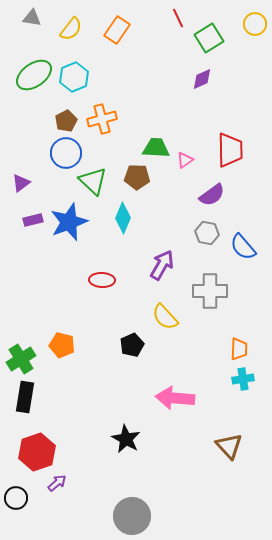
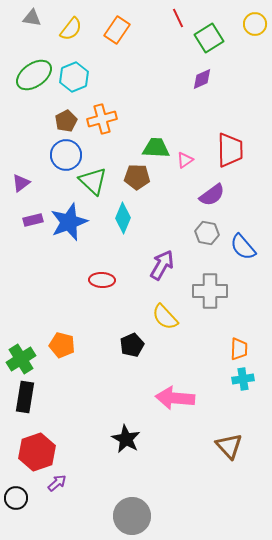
blue circle at (66, 153): moved 2 px down
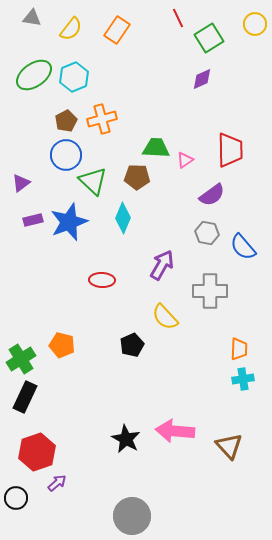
black rectangle at (25, 397): rotated 16 degrees clockwise
pink arrow at (175, 398): moved 33 px down
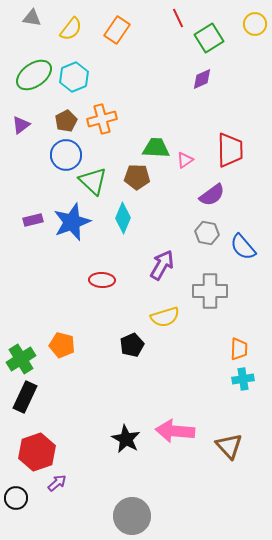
purple triangle at (21, 183): moved 58 px up
blue star at (69, 222): moved 3 px right
yellow semicircle at (165, 317): rotated 64 degrees counterclockwise
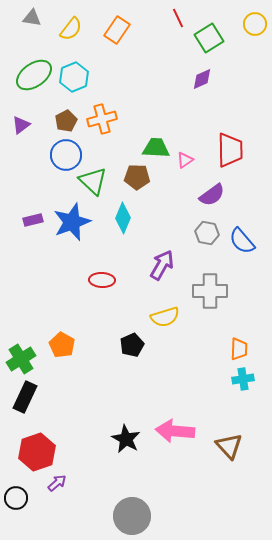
blue semicircle at (243, 247): moved 1 px left, 6 px up
orange pentagon at (62, 345): rotated 15 degrees clockwise
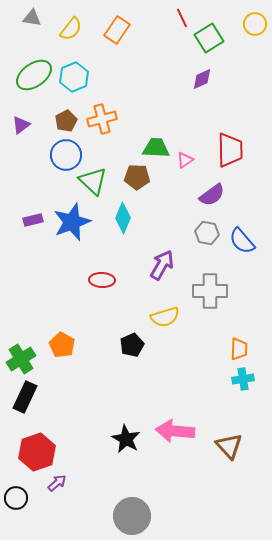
red line at (178, 18): moved 4 px right
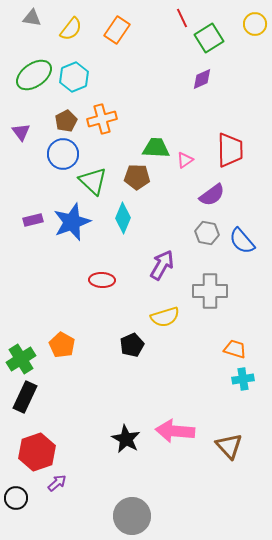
purple triangle at (21, 125): moved 7 px down; rotated 30 degrees counterclockwise
blue circle at (66, 155): moved 3 px left, 1 px up
orange trapezoid at (239, 349): moved 4 px left; rotated 75 degrees counterclockwise
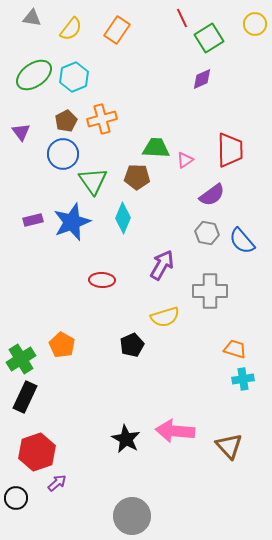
green triangle at (93, 181): rotated 12 degrees clockwise
